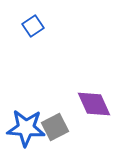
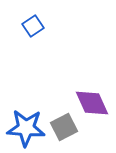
purple diamond: moved 2 px left, 1 px up
gray square: moved 9 px right
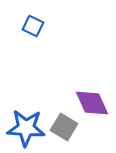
blue square: rotated 30 degrees counterclockwise
gray square: rotated 32 degrees counterclockwise
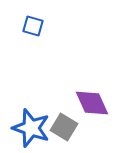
blue square: rotated 10 degrees counterclockwise
blue star: moved 5 px right; rotated 15 degrees clockwise
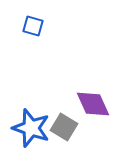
purple diamond: moved 1 px right, 1 px down
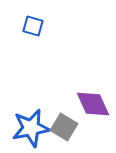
blue star: rotated 30 degrees counterclockwise
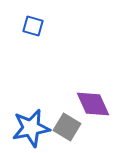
gray square: moved 3 px right
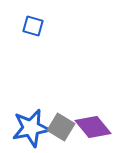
purple diamond: moved 23 px down; rotated 15 degrees counterclockwise
gray square: moved 6 px left
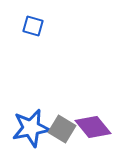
gray square: moved 1 px right, 2 px down
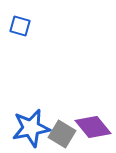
blue square: moved 13 px left
gray square: moved 5 px down
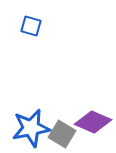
blue square: moved 11 px right
purple diamond: moved 5 px up; rotated 27 degrees counterclockwise
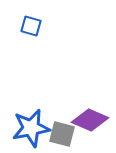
purple diamond: moved 3 px left, 2 px up
gray square: rotated 16 degrees counterclockwise
